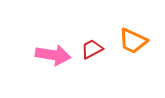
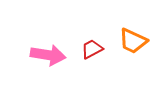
pink arrow: moved 5 px left
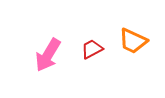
pink arrow: rotated 112 degrees clockwise
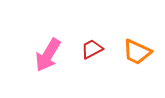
orange trapezoid: moved 4 px right, 11 px down
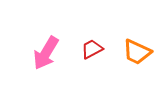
pink arrow: moved 2 px left, 2 px up
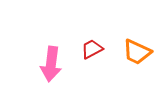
pink arrow: moved 5 px right, 11 px down; rotated 24 degrees counterclockwise
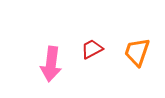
orange trapezoid: rotated 84 degrees clockwise
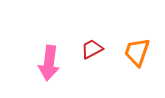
pink arrow: moved 2 px left, 1 px up
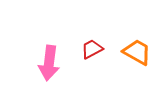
orange trapezoid: rotated 100 degrees clockwise
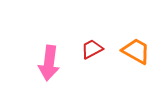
orange trapezoid: moved 1 px left, 1 px up
